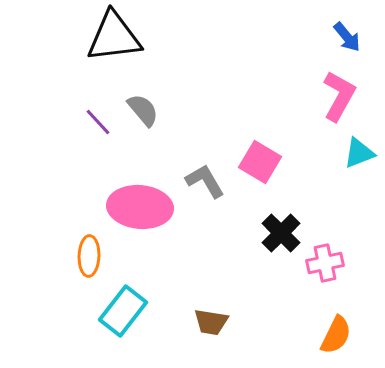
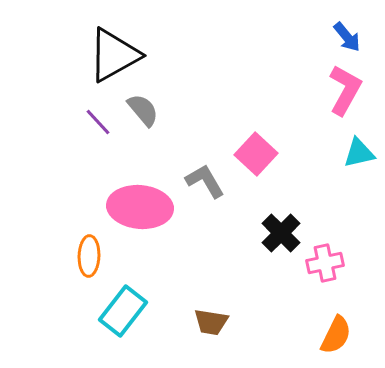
black triangle: moved 18 px down; rotated 22 degrees counterclockwise
pink L-shape: moved 6 px right, 6 px up
cyan triangle: rotated 8 degrees clockwise
pink square: moved 4 px left, 8 px up; rotated 12 degrees clockwise
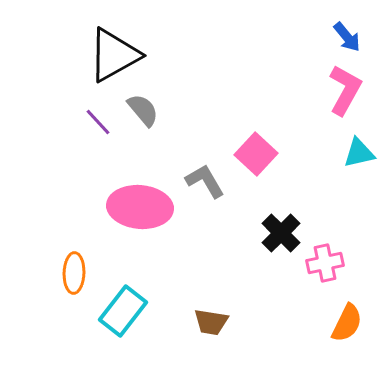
orange ellipse: moved 15 px left, 17 px down
orange semicircle: moved 11 px right, 12 px up
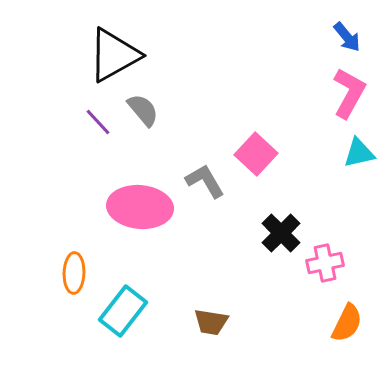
pink L-shape: moved 4 px right, 3 px down
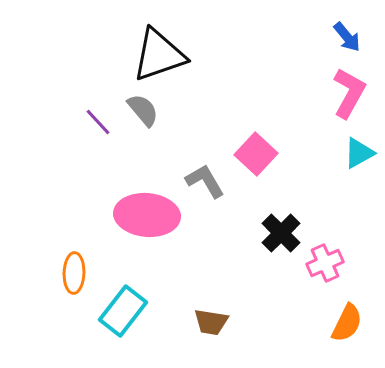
black triangle: moved 45 px right; rotated 10 degrees clockwise
cyan triangle: rotated 16 degrees counterclockwise
pink ellipse: moved 7 px right, 8 px down
pink cross: rotated 12 degrees counterclockwise
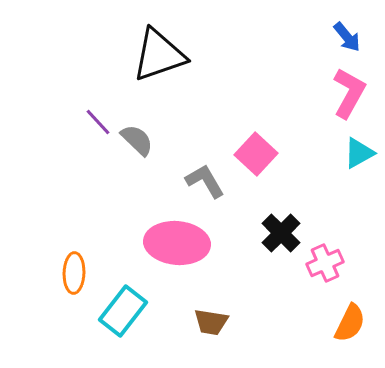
gray semicircle: moved 6 px left, 30 px down; rotated 6 degrees counterclockwise
pink ellipse: moved 30 px right, 28 px down
orange semicircle: moved 3 px right
